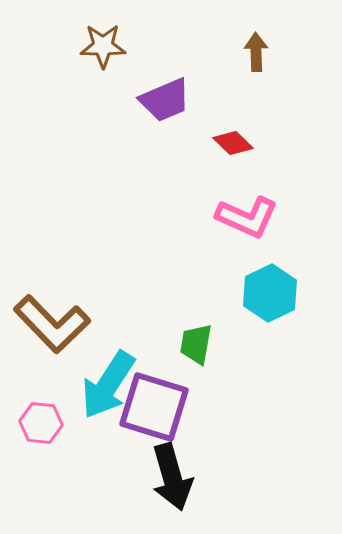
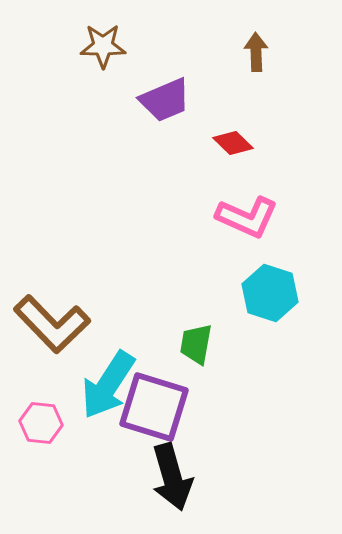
cyan hexagon: rotated 16 degrees counterclockwise
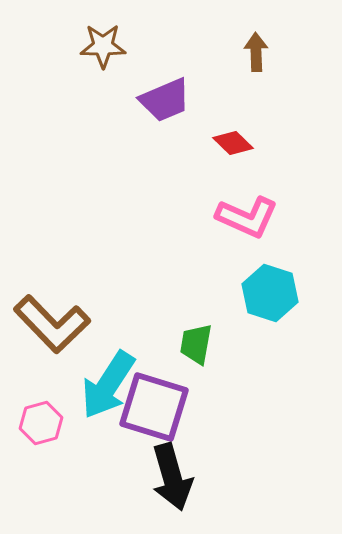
pink hexagon: rotated 21 degrees counterclockwise
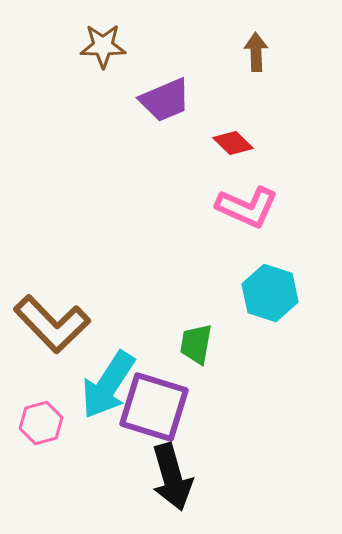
pink L-shape: moved 10 px up
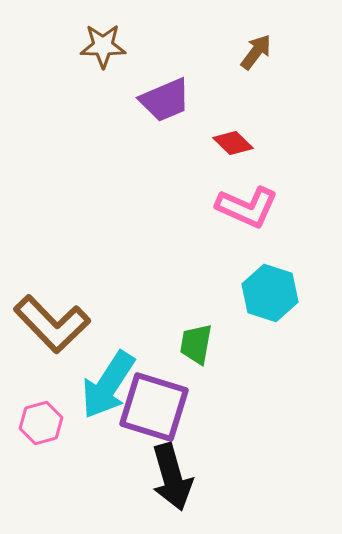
brown arrow: rotated 39 degrees clockwise
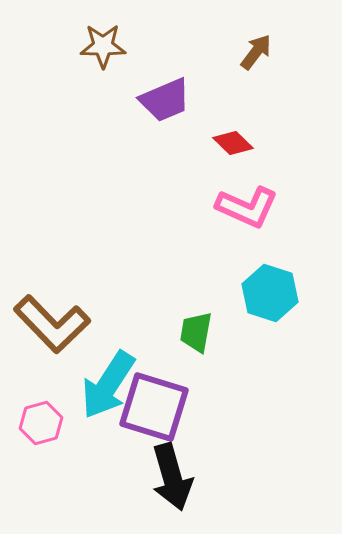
green trapezoid: moved 12 px up
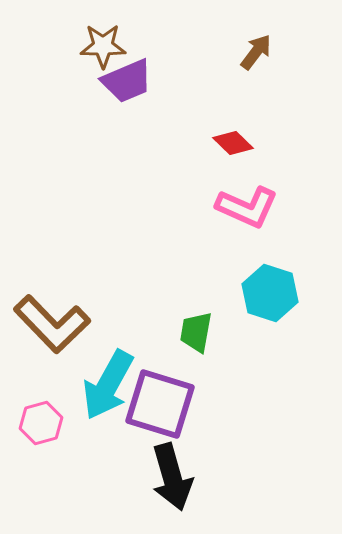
purple trapezoid: moved 38 px left, 19 px up
cyan arrow: rotated 4 degrees counterclockwise
purple square: moved 6 px right, 3 px up
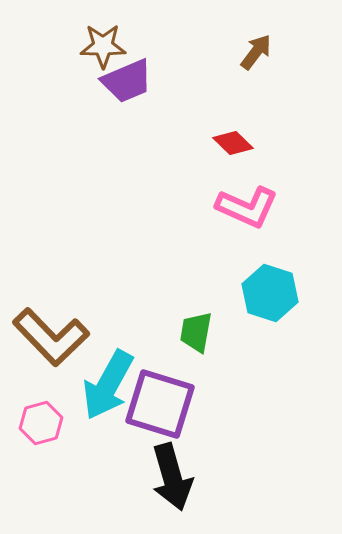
brown L-shape: moved 1 px left, 13 px down
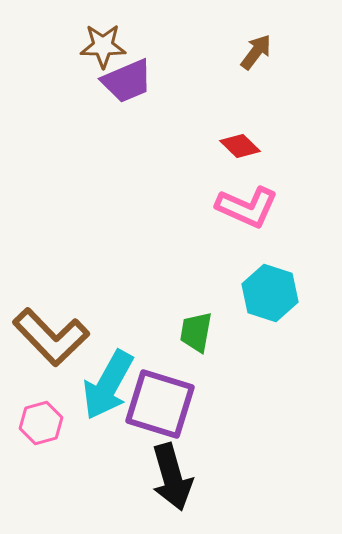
red diamond: moved 7 px right, 3 px down
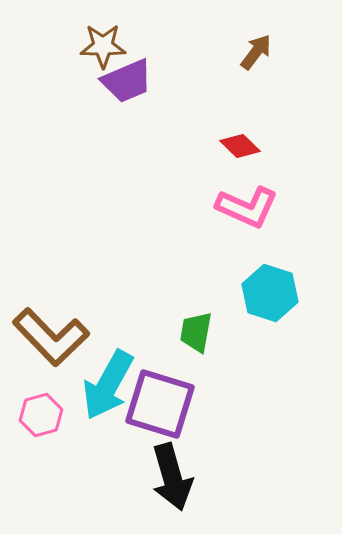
pink hexagon: moved 8 px up
